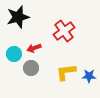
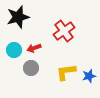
cyan circle: moved 4 px up
blue star: rotated 16 degrees counterclockwise
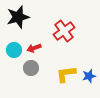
yellow L-shape: moved 2 px down
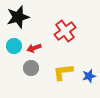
red cross: moved 1 px right
cyan circle: moved 4 px up
yellow L-shape: moved 3 px left, 2 px up
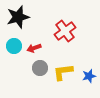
gray circle: moved 9 px right
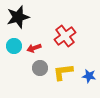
red cross: moved 5 px down
blue star: rotated 24 degrees clockwise
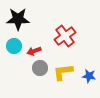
black star: moved 2 px down; rotated 15 degrees clockwise
red arrow: moved 3 px down
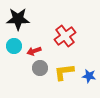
yellow L-shape: moved 1 px right
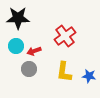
black star: moved 1 px up
cyan circle: moved 2 px right
gray circle: moved 11 px left, 1 px down
yellow L-shape: rotated 75 degrees counterclockwise
